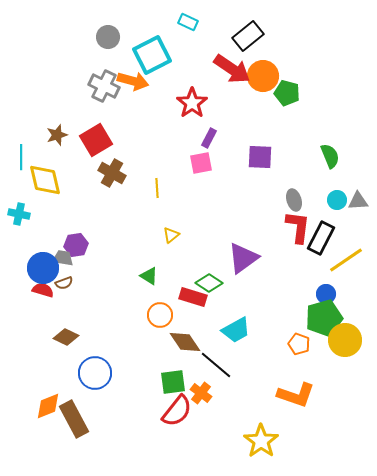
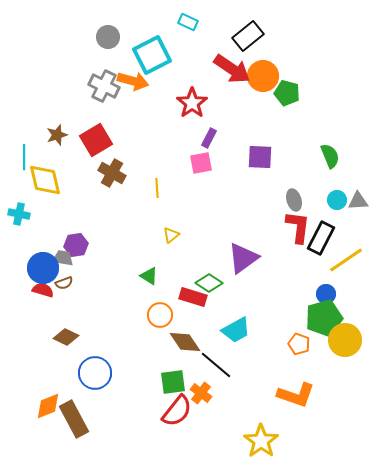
cyan line at (21, 157): moved 3 px right
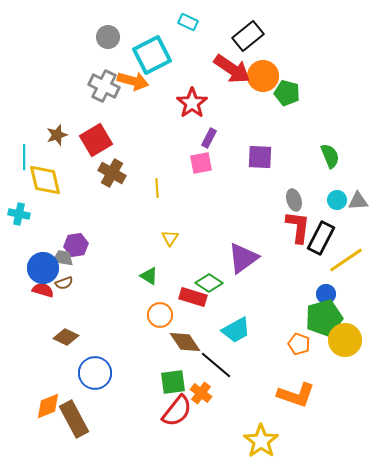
yellow triangle at (171, 235): moved 1 px left, 3 px down; rotated 18 degrees counterclockwise
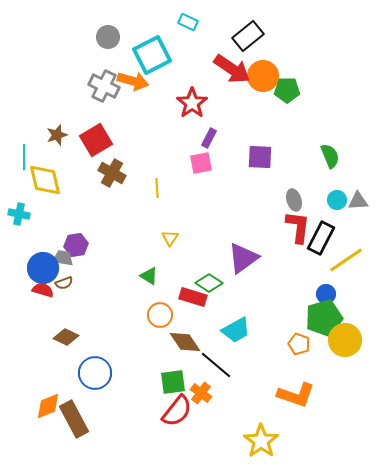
green pentagon at (287, 93): moved 3 px up; rotated 15 degrees counterclockwise
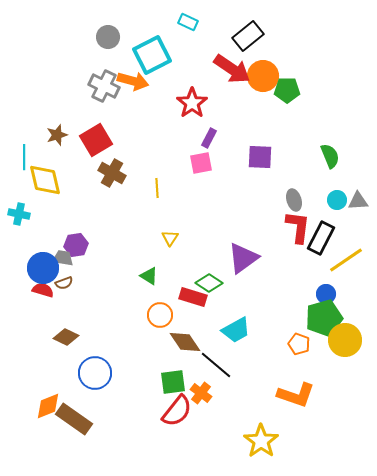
brown rectangle at (74, 419): rotated 27 degrees counterclockwise
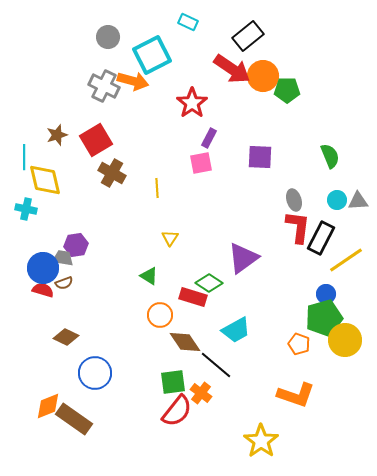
cyan cross at (19, 214): moved 7 px right, 5 px up
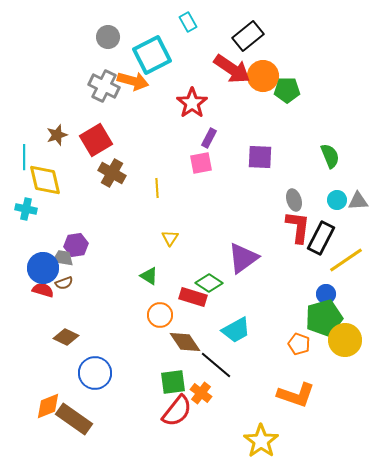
cyan rectangle at (188, 22): rotated 36 degrees clockwise
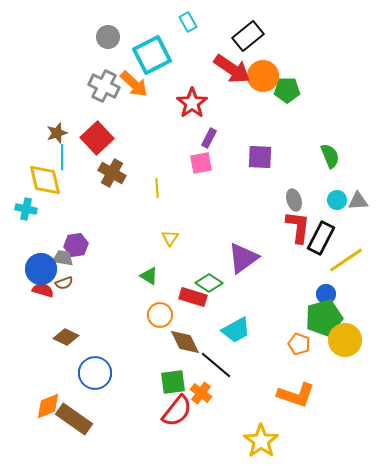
orange arrow at (133, 81): moved 1 px right, 3 px down; rotated 28 degrees clockwise
brown star at (57, 135): moved 2 px up
red square at (96, 140): moved 1 px right, 2 px up; rotated 12 degrees counterclockwise
cyan line at (24, 157): moved 38 px right
blue circle at (43, 268): moved 2 px left, 1 px down
brown diamond at (185, 342): rotated 8 degrees clockwise
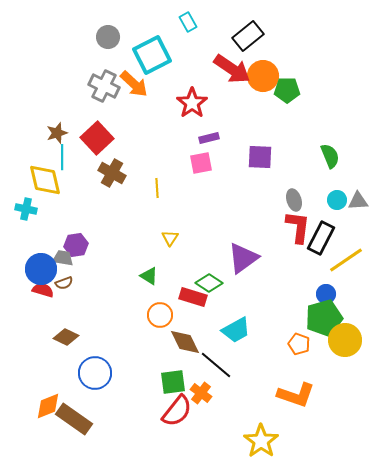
purple rectangle at (209, 138): rotated 48 degrees clockwise
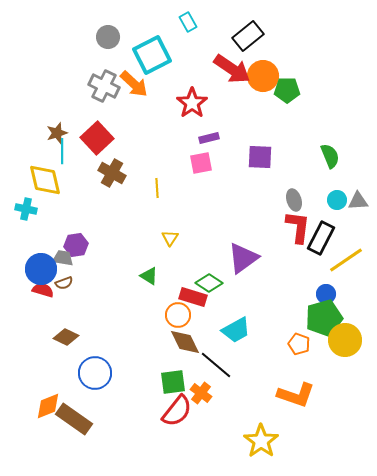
cyan line at (62, 157): moved 6 px up
orange circle at (160, 315): moved 18 px right
